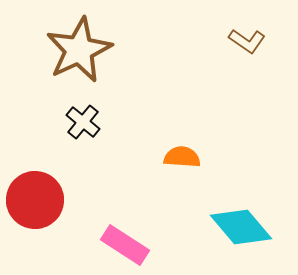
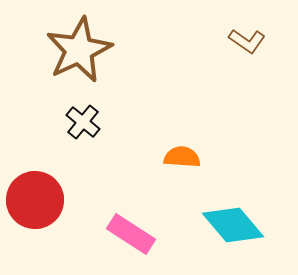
cyan diamond: moved 8 px left, 2 px up
pink rectangle: moved 6 px right, 11 px up
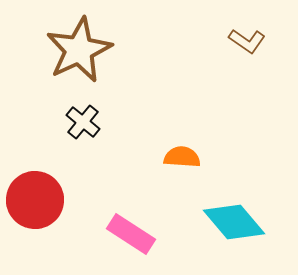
cyan diamond: moved 1 px right, 3 px up
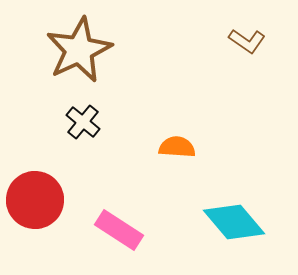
orange semicircle: moved 5 px left, 10 px up
pink rectangle: moved 12 px left, 4 px up
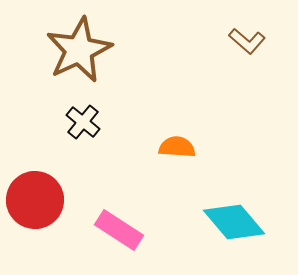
brown L-shape: rotated 6 degrees clockwise
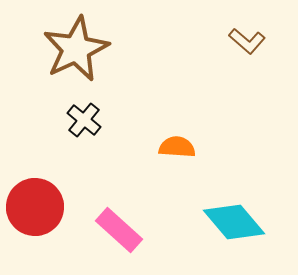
brown star: moved 3 px left, 1 px up
black cross: moved 1 px right, 2 px up
red circle: moved 7 px down
pink rectangle: rotated 9 degrees clockwise
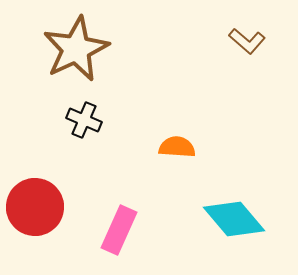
black cross: rotated 16 degrees counterclockwise
cyan diamond: moved 3 px up
pink rectangle: rotated 72 degrees clockwise
